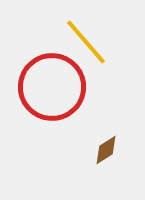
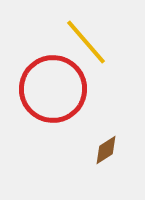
red circle: moved 1 px right, 2 px down
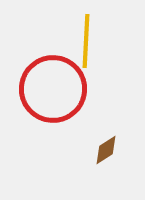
yellow line: moved 1 px up; rotated 44 degrees clockwise
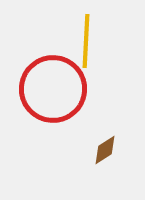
brown diamond: moved 1 px left
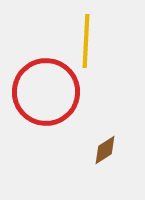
red circle: moved 7 px left, 3 px down
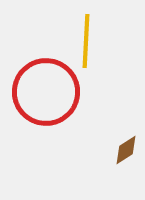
brown diamond: moved 21 px right
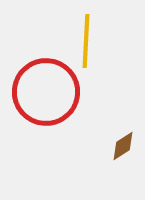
brown diamond: moved 3 px left, 4 px up
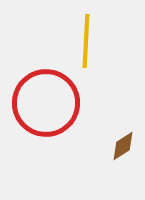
red circle: moved 11 px down
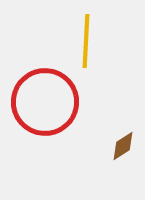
red circle: moved 1 px left, 1 px up
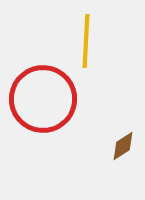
red circle: moved 2 px left, 3 px up
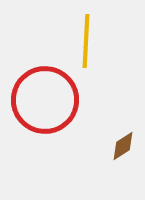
red circle: moved 2 px right, 1 px down
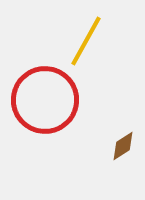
yellow line: rotated 26 degrees clockwise
